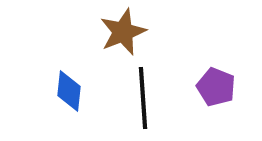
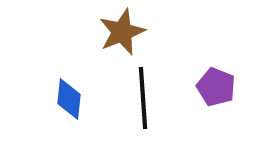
brown star: moved 1 px left
blue diamond: moved 8 px down
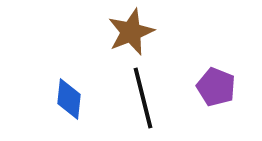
brown star: moved 9 px right
black line: rotated 10 degrees counterclockwise
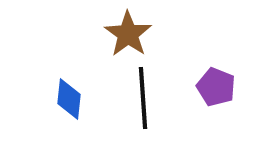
brown star: moved 3 px left, 2 px down; rotated 15 degrees counterclockwise
black line: rotated 10 degrees clockwise
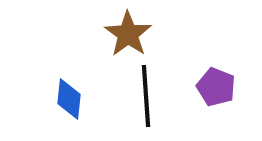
black line: moved 3 px right, 2 px up
